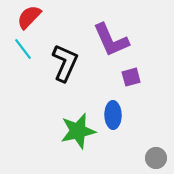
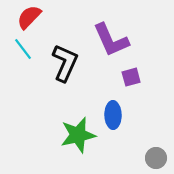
green star: moved 4 px down
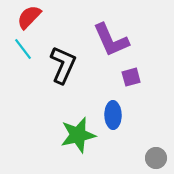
black L-shape: moved 2 px left, 2 px down
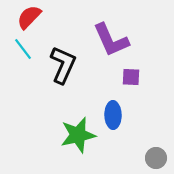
purple square: rotated 18 degrees clockwise
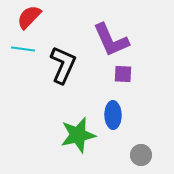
cyan line: rotated 45 degrees counterclockwise
purple square: moved 8 px left, 3 px up
gray circle: moved 15 px left, 3 px up
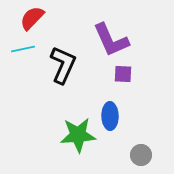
red semicircle: moved 3 px right, 1 px down
cyan line: rotated 20 degrees counterclockwise
blue ellipse: moved 3 px left, 1 px down
green star: rotated 9 degrees clockwise
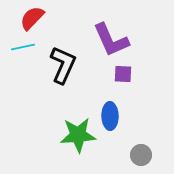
cyan line: moved 2 px up
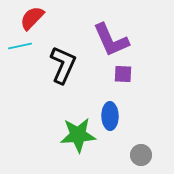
cyan line: moved 3 px left, 1 px up
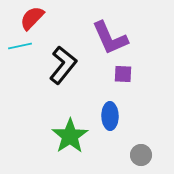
purple L-shape: moved 1 px left, 2 px up
black L-shape: rotated 15 degrees clockwise
green star: moved 8 px left, 1 px down; rotated 30 degrees counterclockwise
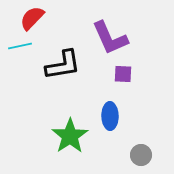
black L-shape: rotated 42 degrees clockwise
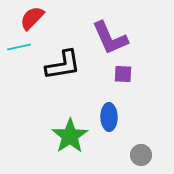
cyan line: moved 1 px left, 1 px down
blue ellipse: moved 1 px left, 1 px down
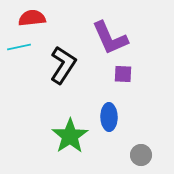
red semicircle: rotated 40 degrees clockwise
black L-shape: rotated 48 degrees counterclockwise
